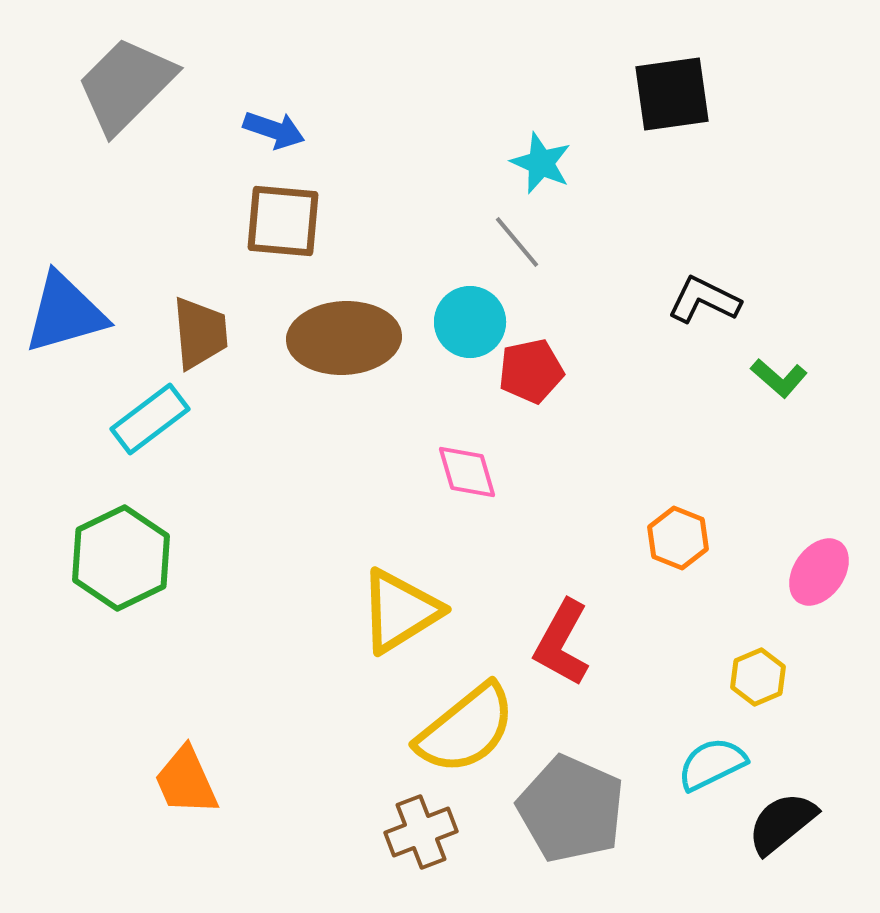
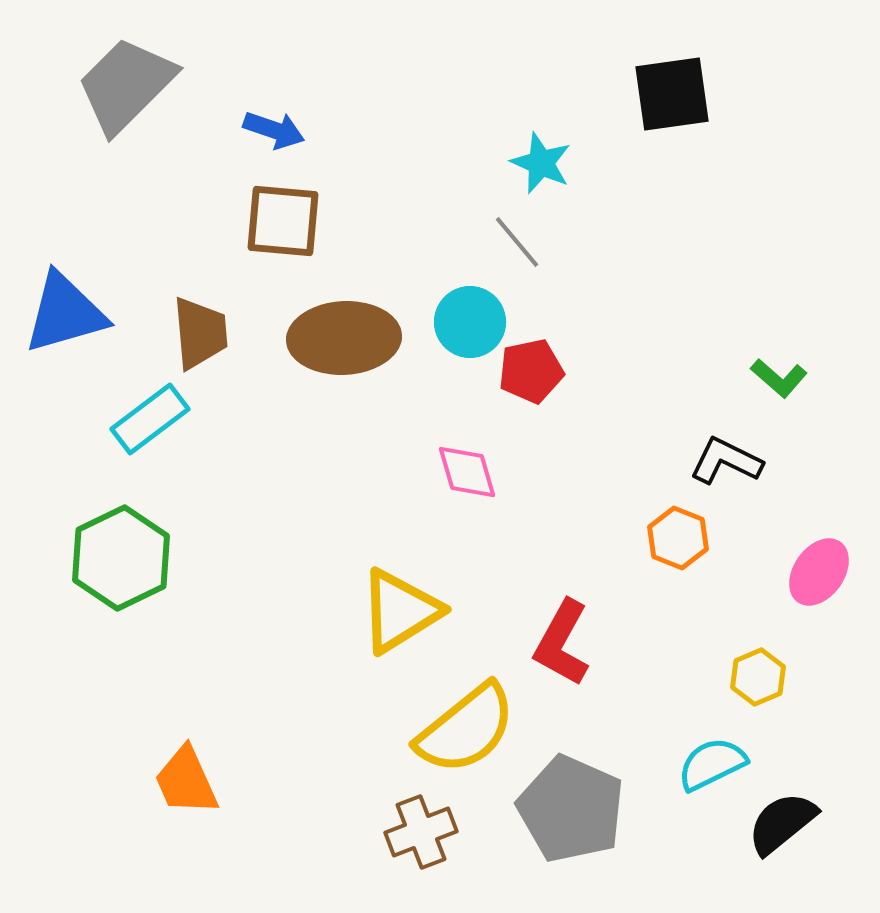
black L-shape: moved 22 px right, 161 px down
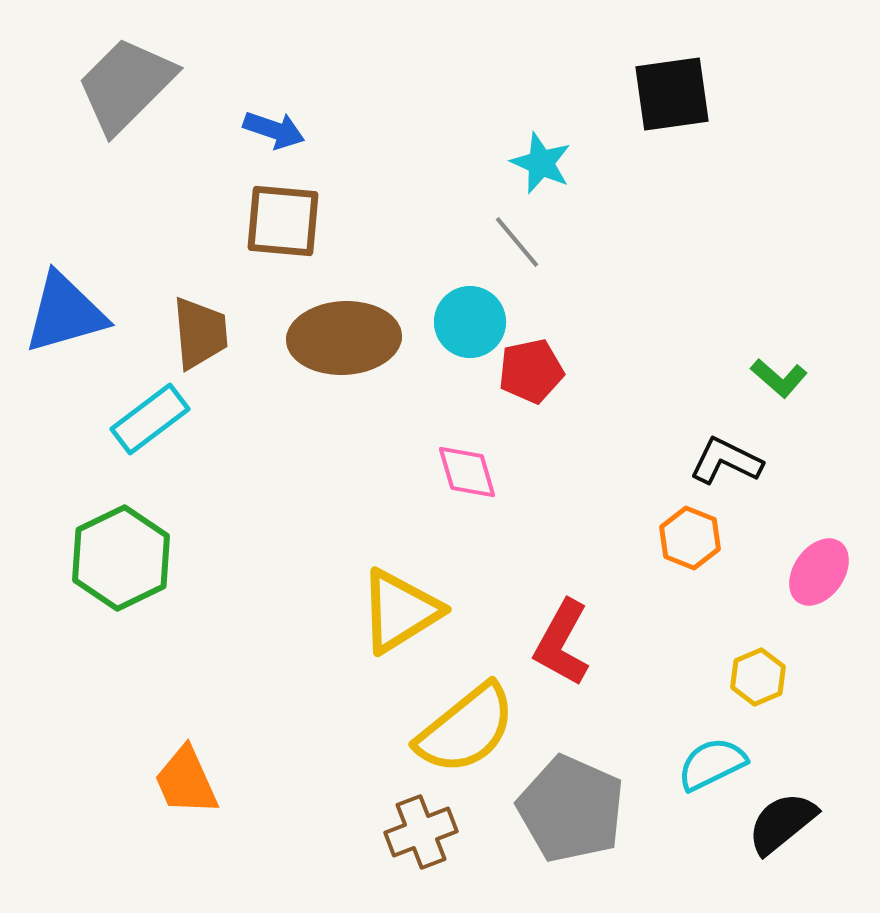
orange hexagon: moved 12 px right
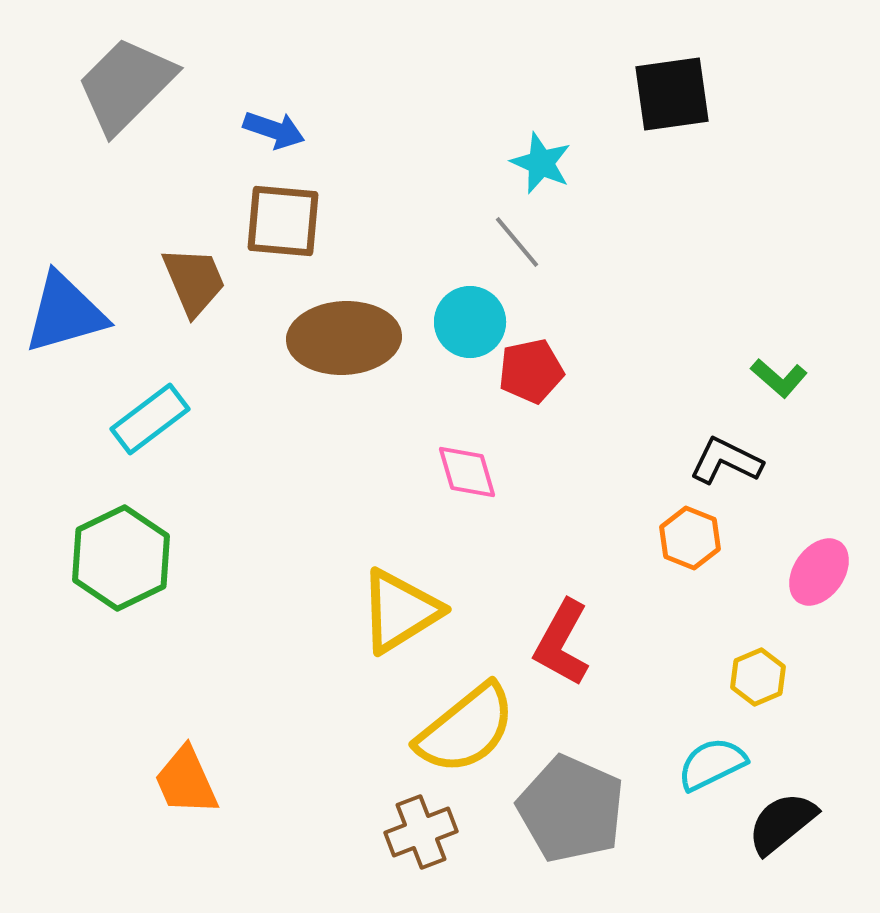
brown trapezoid: moved 6 px left, 52 px up; rotated 18 degrees counterclockwise
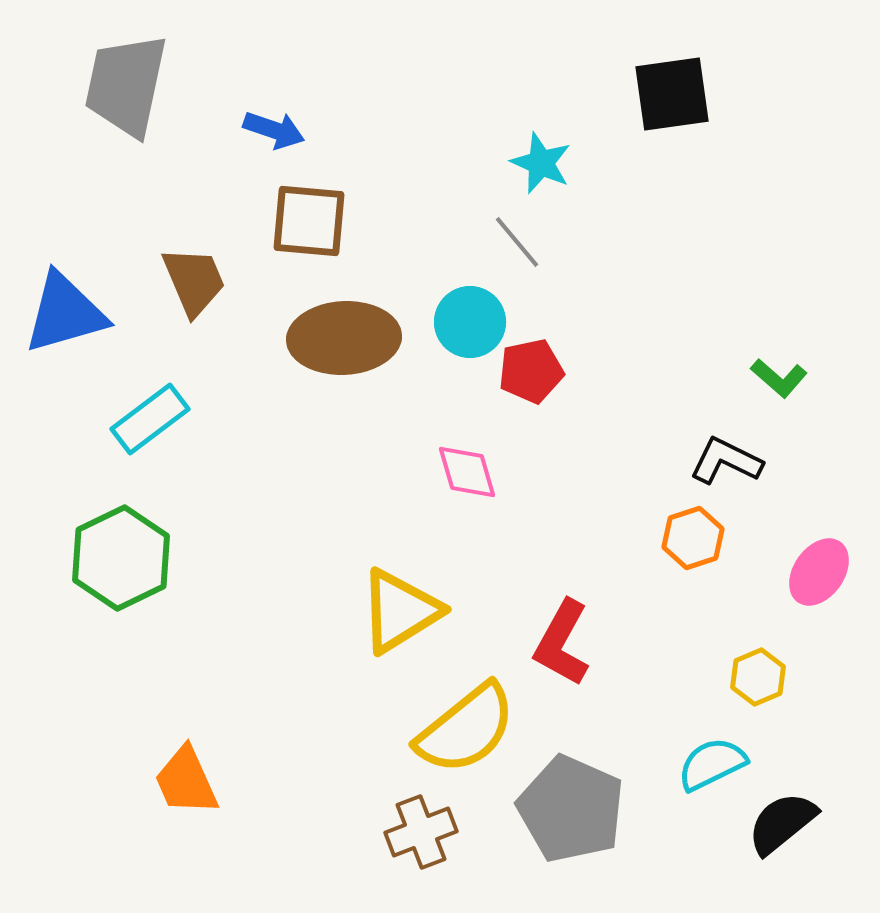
gray trapezoid: rotated 33 degrees counterclockwise
brown square: moved 26 px right
orange hexagon: moved 3 px right; rotated 20 degrees clockwise
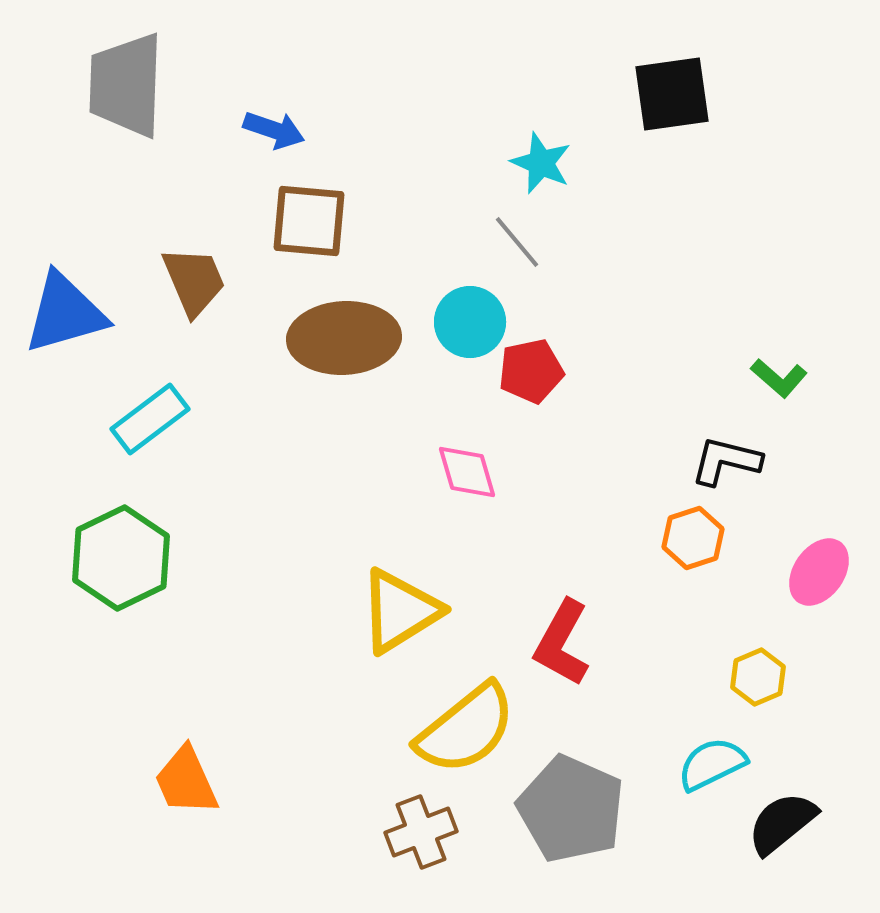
gray trapezoid: rotated 10 degrees counterclockwise
black L-shape: rotated 12 degrees counterclockwise
